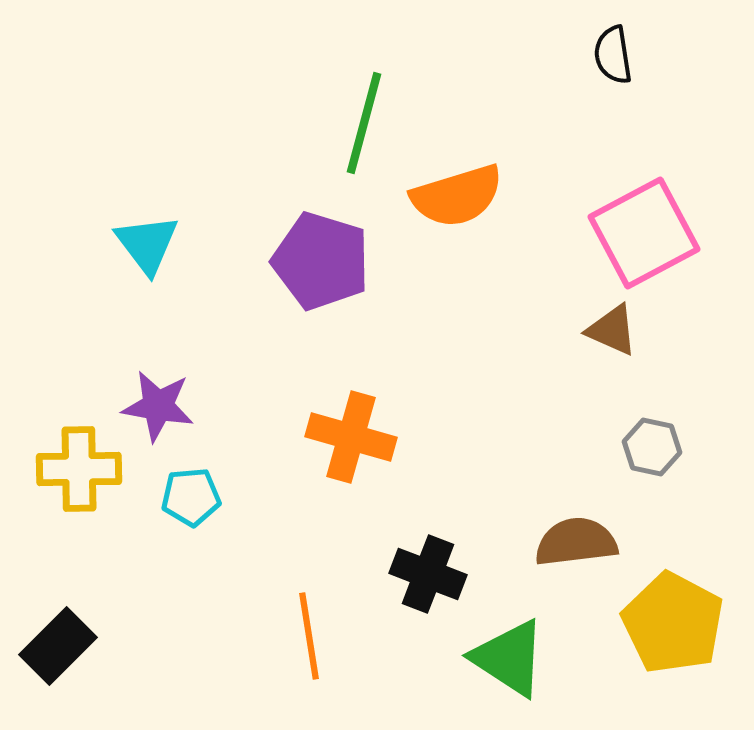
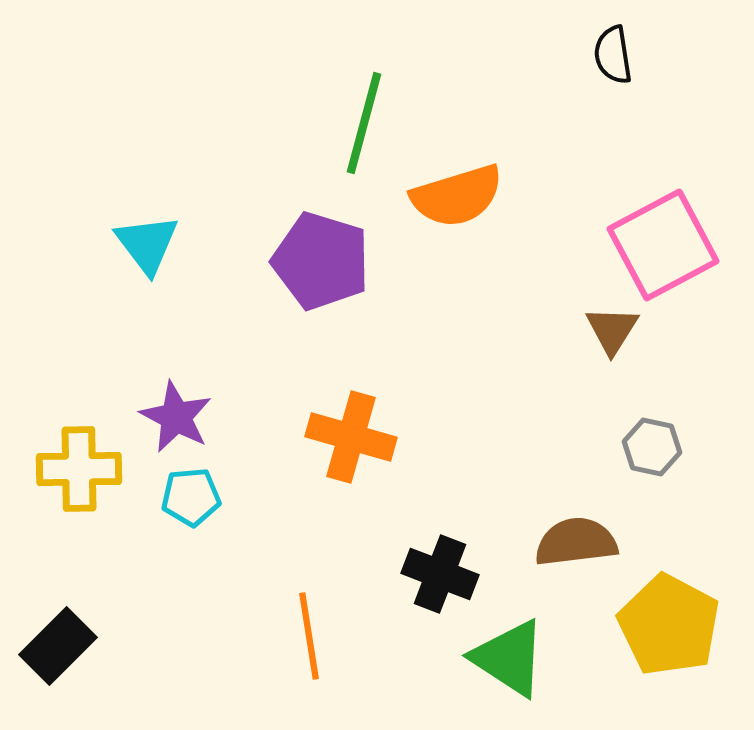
pink square: moved 19 px right, 12 px down
brown triangle: rotated 38 degrees clockwise
purple star: moved 18 px right, 11 px down; rotated 18 degrees clockwise
black cross: moved 12 px right
yellow pentagon: moved 4 px left, 2 px down
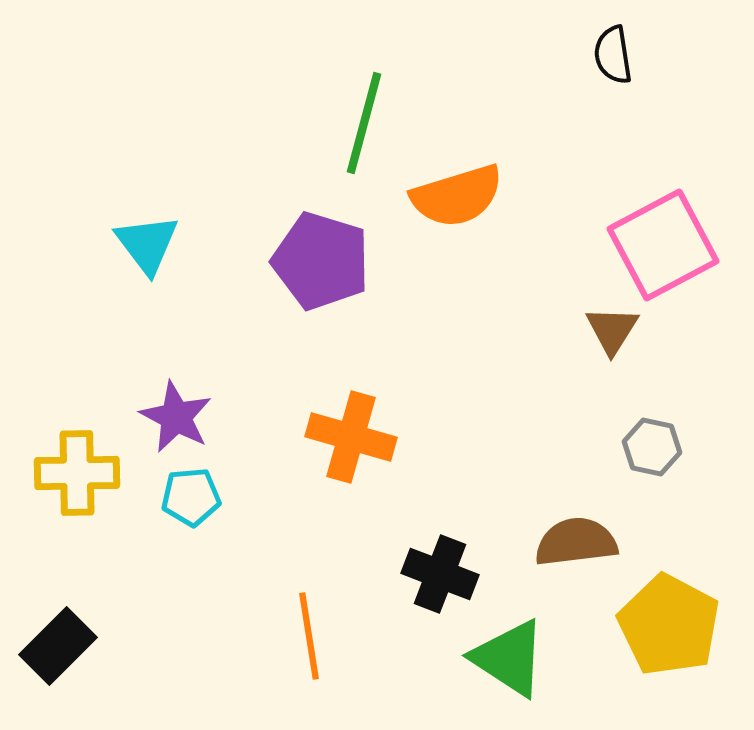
yellow cross: moved 2 px left, 4 px down
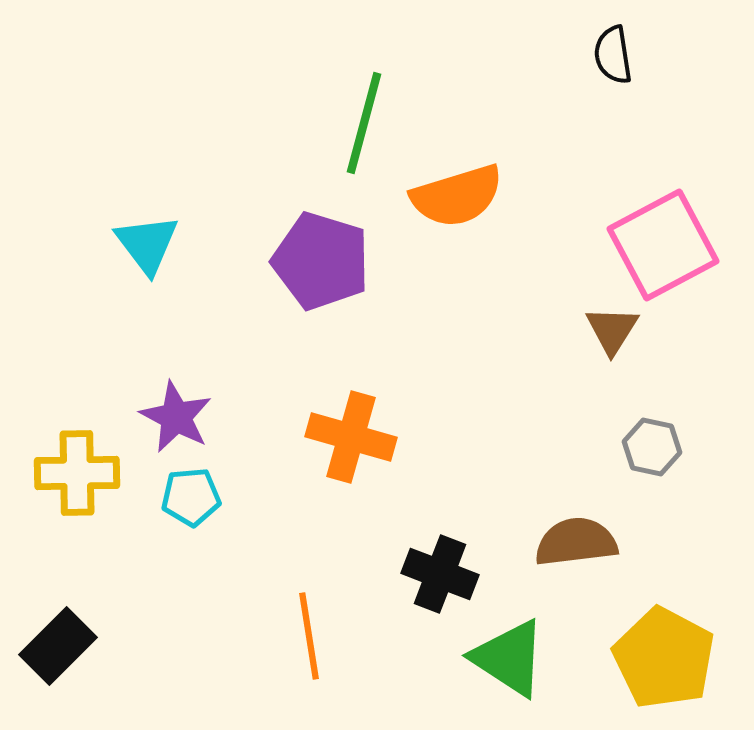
yellow pentagon: moved 5 px left, 33 px down
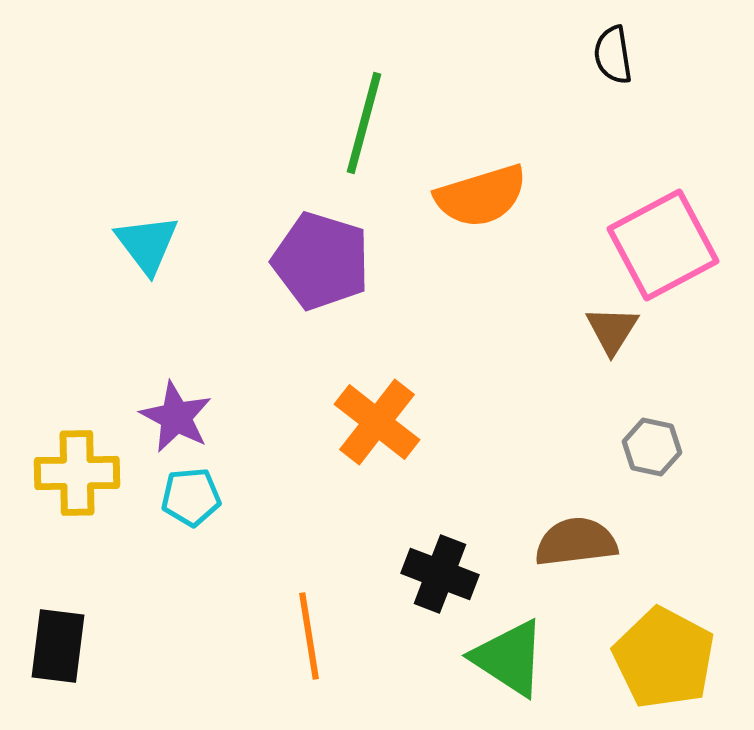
orange semicircle: moved 24 px right
orange cross: moved 26 px right, 15 px up; rotated 22 degrees clockwise
black rectangle: rotated 38 degrees counterclockwise
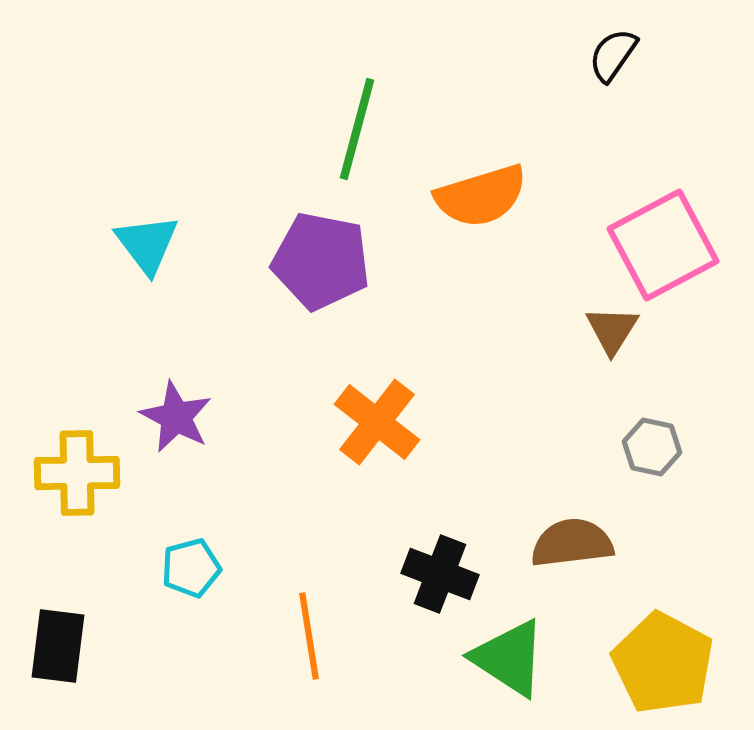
black semicircle: rotated 44 degrees clockwise
green line: moved 7 px left, 6 px down
purple pentagon: rotated 6 degrees counterclockwise
cyan pentagon: moved 71 px down; rotated 10 degrees counterclockwise
brown semicircle: moved 4 px left, 1 px down
yellow pentagon: moved 1 px left, 5 px down
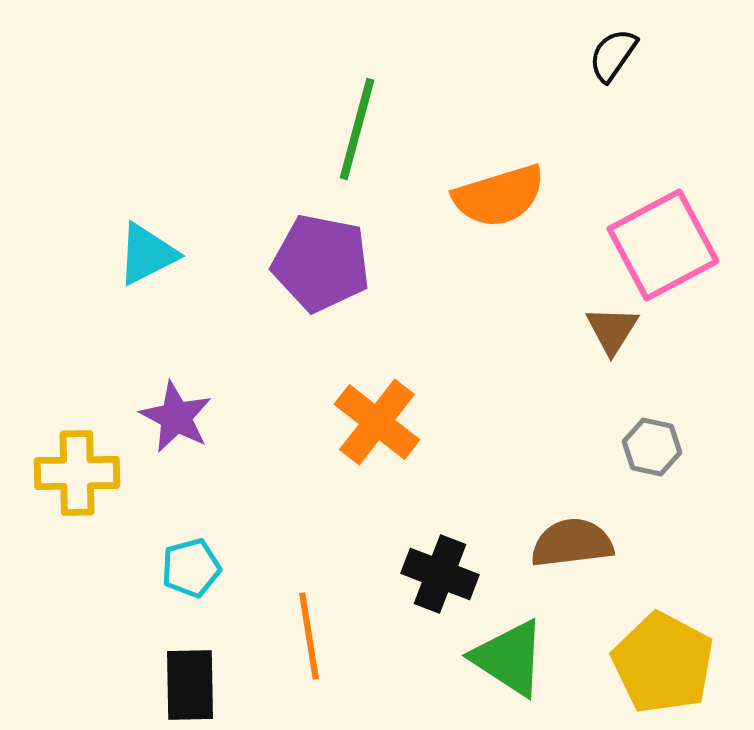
orange semicircle: moved 18 px right
cyan triangle: moved 10 px down; rotated 40 degrees clockwise
purple pentagon: moved 2 px down
black rectangle: moved 132 px right, 39 px down; rotated 8 degrees counterclockwise
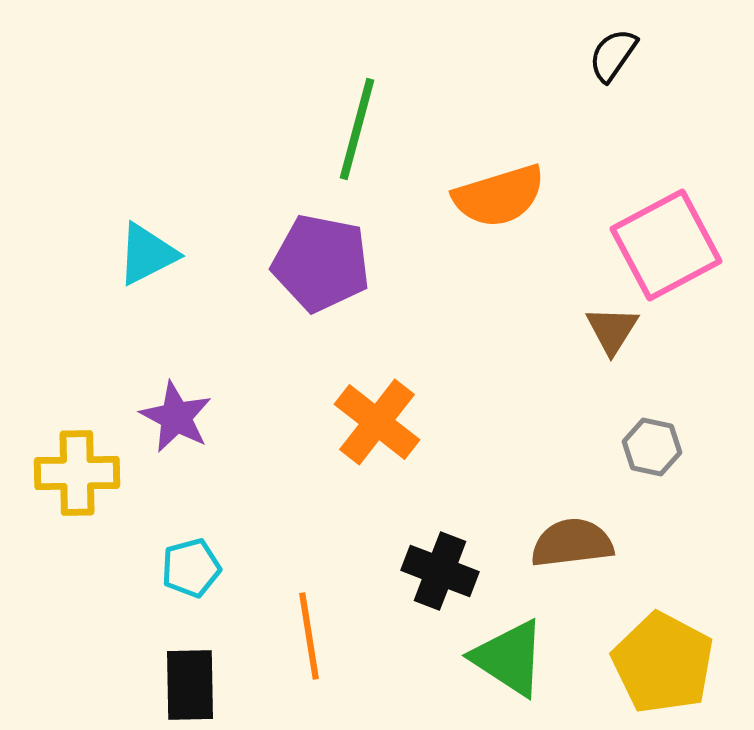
pink square: moved 3 px right
black cross: moved 3 px up
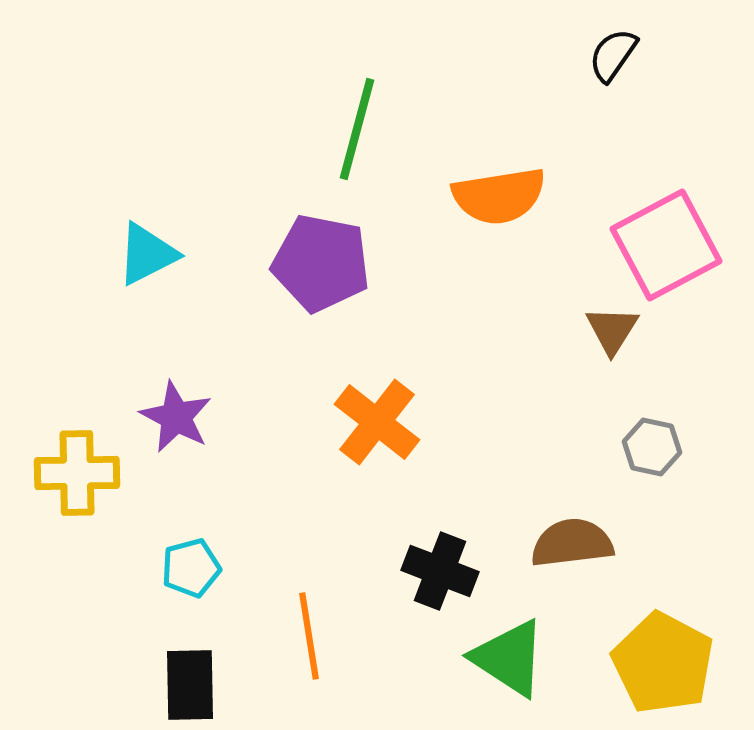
orange semicircle: rotated 8 degrees clockwise
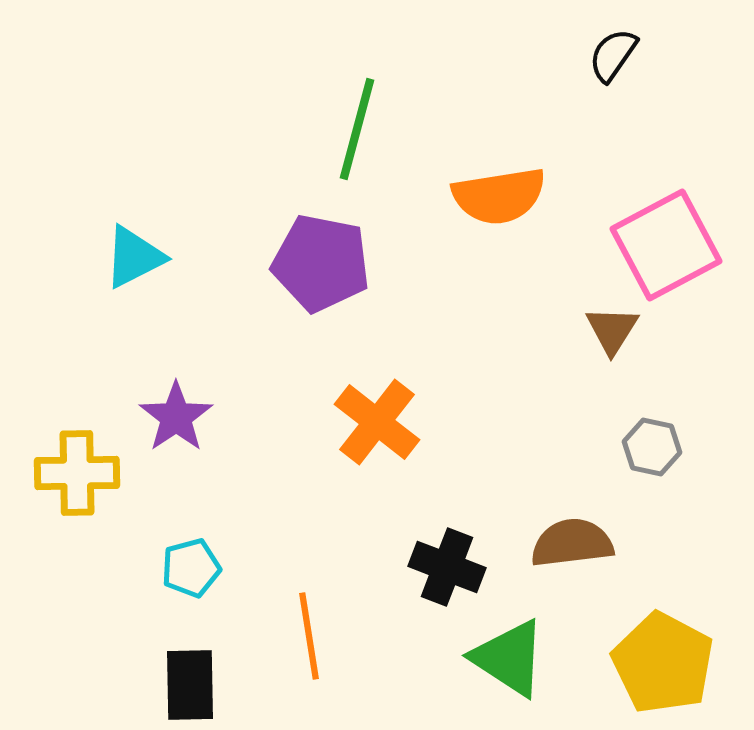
cyan triangle: moved 13 px left, 3 px down
purple star: rotated 10 degrees clockwise
black cross: moved 7 px right, 4 px up
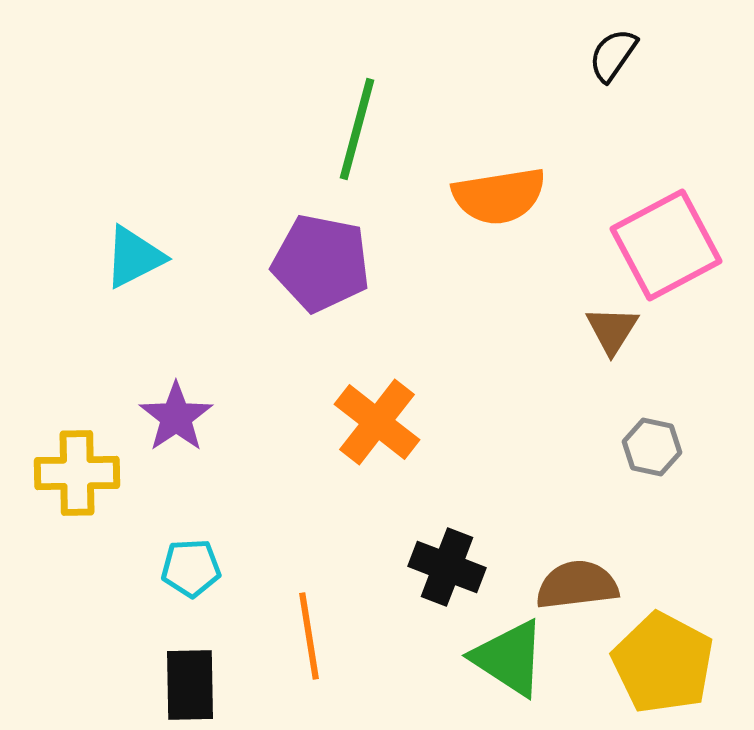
brown semicircle: moved 5 px right, 42 px down
cyan pentagon: rotated 12 degrees clockwise
